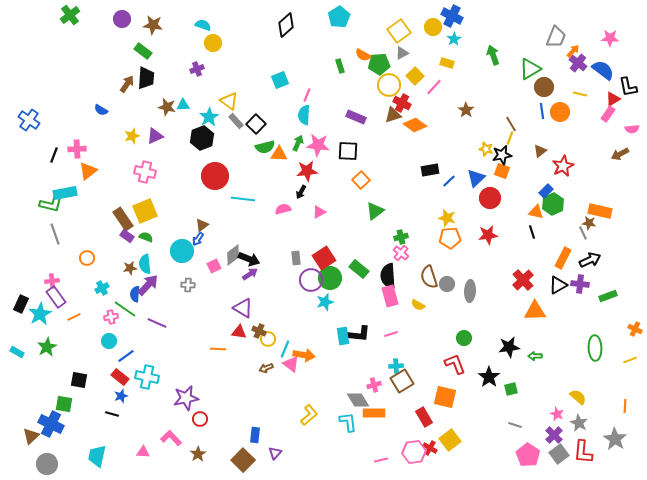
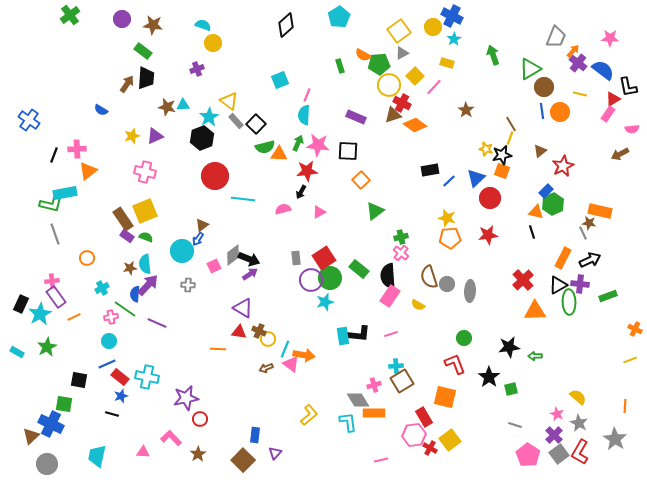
pink rectangle at (390, 296): rotated 50 degrees clockwise
green ellipse at (595, 348): moved 26 px left, 46 px up
blue line at (126, 356): moved 19 px left, 8 px down; rotated 12 degrees clockwise
pink hexagon at (414, 452): moved 17 px up
red L-shape at (583, 452): moved 3 px left; rotated 25 degrees clockwise
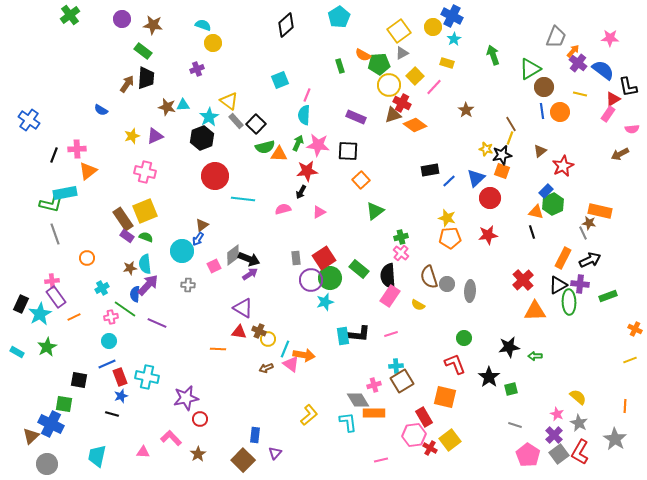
red rectangle at (120, 377): rotated 30 degrees clockwise
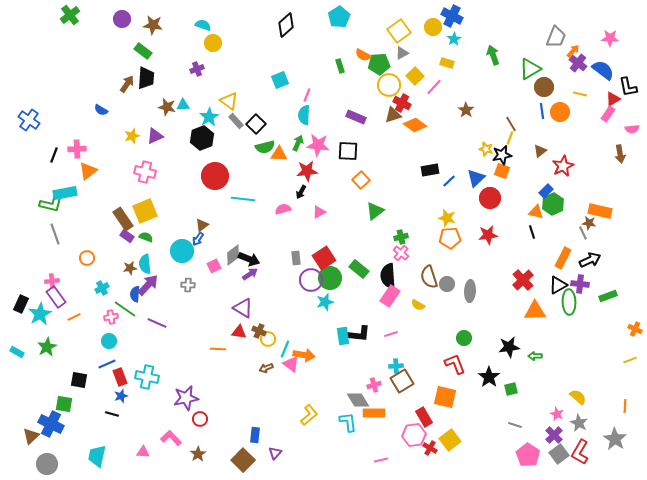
brown arrow at (620, 154): rotated 72 degrees counterclockwise
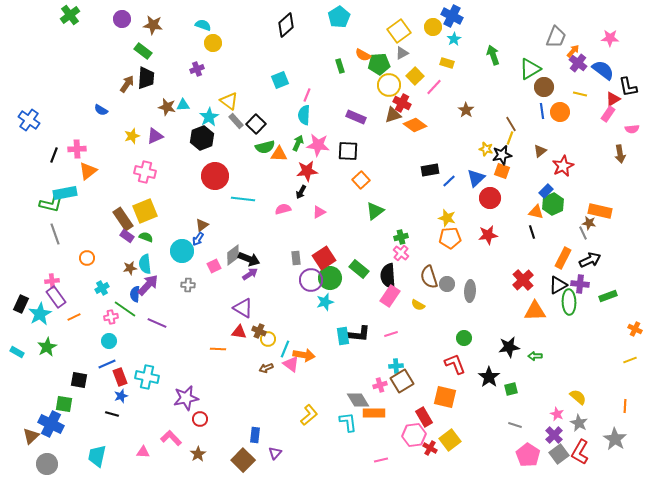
pink cross at (374, 385): moved 6 px right
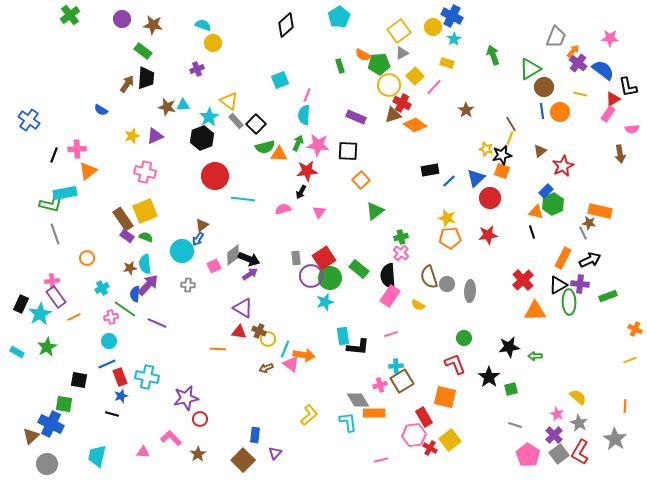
pink triangle at (319, 212): rotated 24 degrees counterclockwise
purple circle at (311, 280): moved 4 px up
black L-shape at (359, 334): moved 1 px left, 13 px down
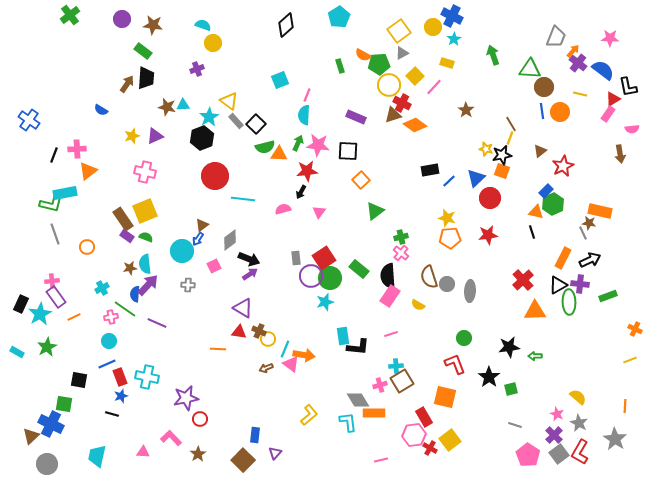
green triangle at (530, 69): rotated 35 degrees clockwise
gray diamond at (233, 255): moved 3 px left, 15 px up
orange circle at (87, 258): moved 11 px up
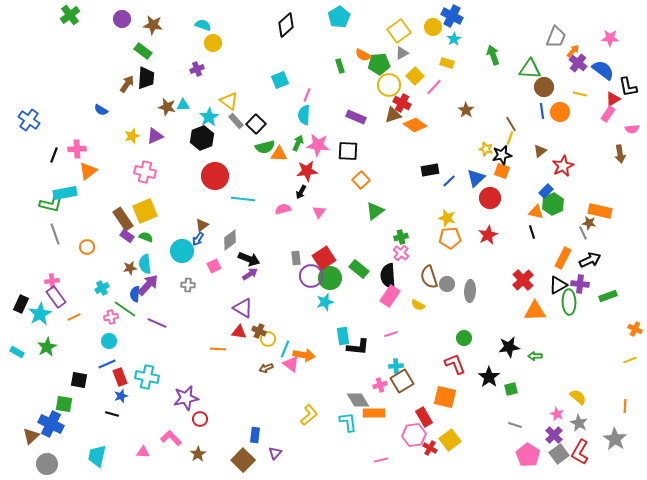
red star at (488, 235): rotated 18 degrees counterclockwise
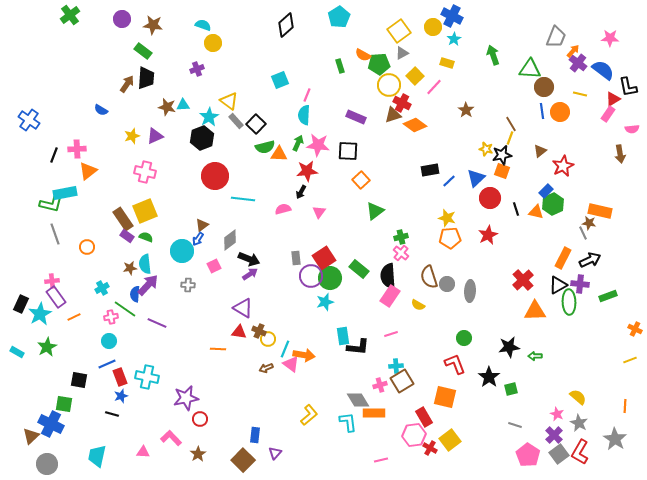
black line at (532, 232): moved 16 px left, 23 px up
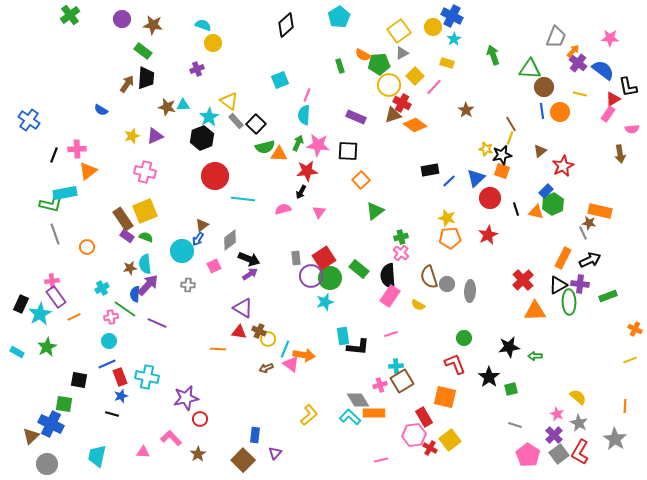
cyan L-shape at (348, 422): moved 2 px right, 5 px up; rotated 40 degrees counterclockwise
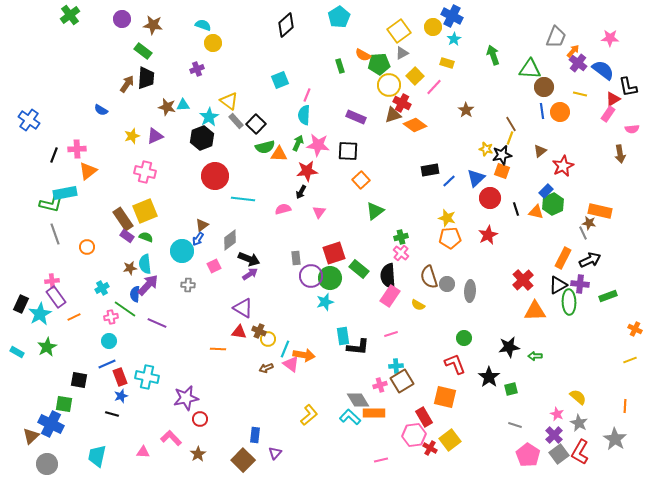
red square at (324, 258): moved 10 px right, 5 px up; rotated 15 degrees clockwise
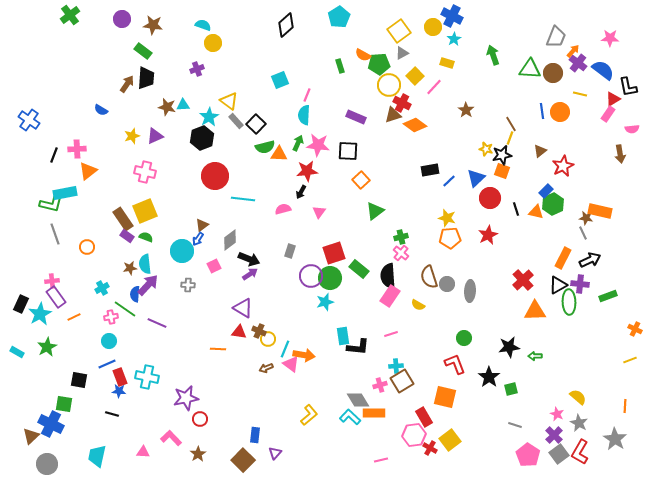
brown circle at (544, 87): moved 9 px right, 14 px up
brown star at (589, 223): moved 3 px left, 5 px up
gray rectangle at (296, 258): moved 6 px left, 7 px up; rotated 24 degrees clockwise
blue star at (121, 396): moved 2 px left, 5 px up; rotated 24 degrees clockwise
